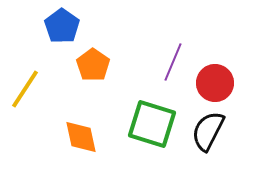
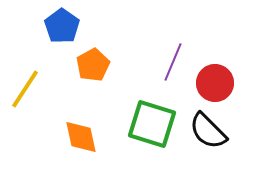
orange pentagon: rotated 8 degrees clockwise
black semicircle: rotated 72 degrees counterclockwise
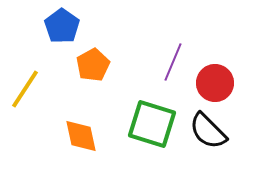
orange diamond: moved 1 px up
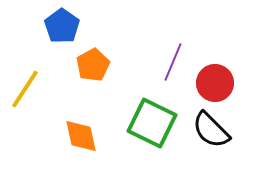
green square: moved 1 px up; rotated 9 degrees clockwise
black semicircle: moved 3 px right, 1 px up
